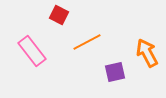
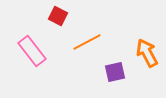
red square: moved 1 px left, 1 px down
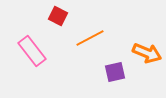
orange line: moved 3 px right, 4 px up
orange arrow: rotated 140 degrees clockwise
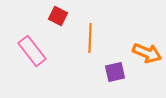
orange line: rotated 60 degrees counterclockwise
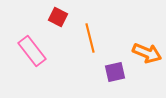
red square: moved 1 px down
orange line: rotated 16 degrees counterclockwise
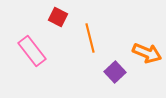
purple square: rotated 30 degrees counterclockwise
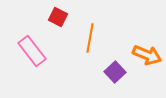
orange line: rotated 24 degrees clockwise
orange arrow: moved 2 px down
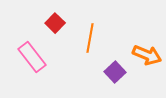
red square: moved 3 px left, 6 px down; rotated 18 degrees clockwise
pink rectangle: moved 6 px down
